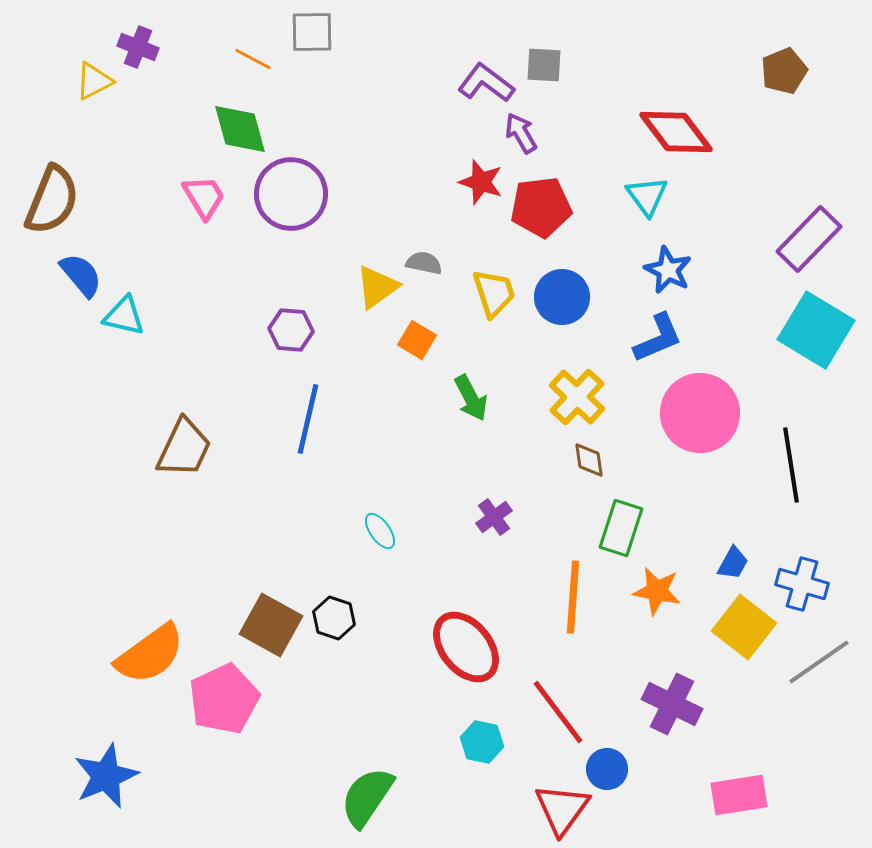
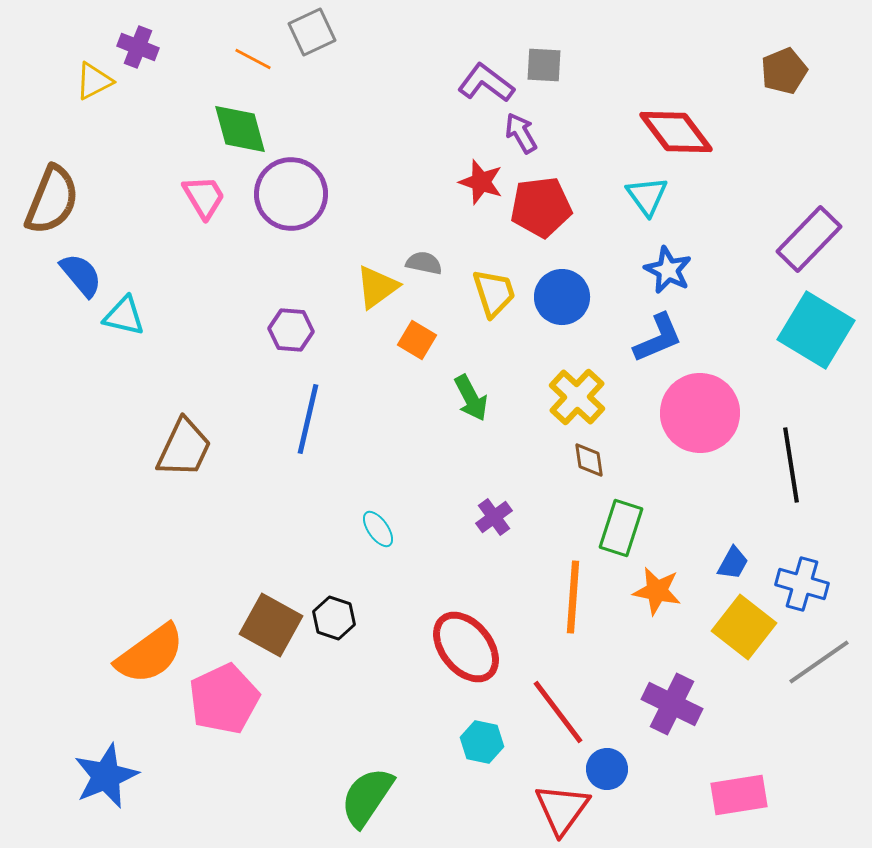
gray square at (312, 32): rotated 24 degrees counterclockwise
cyan ellipse at (380, 531): moved 2 px left, 2 px up
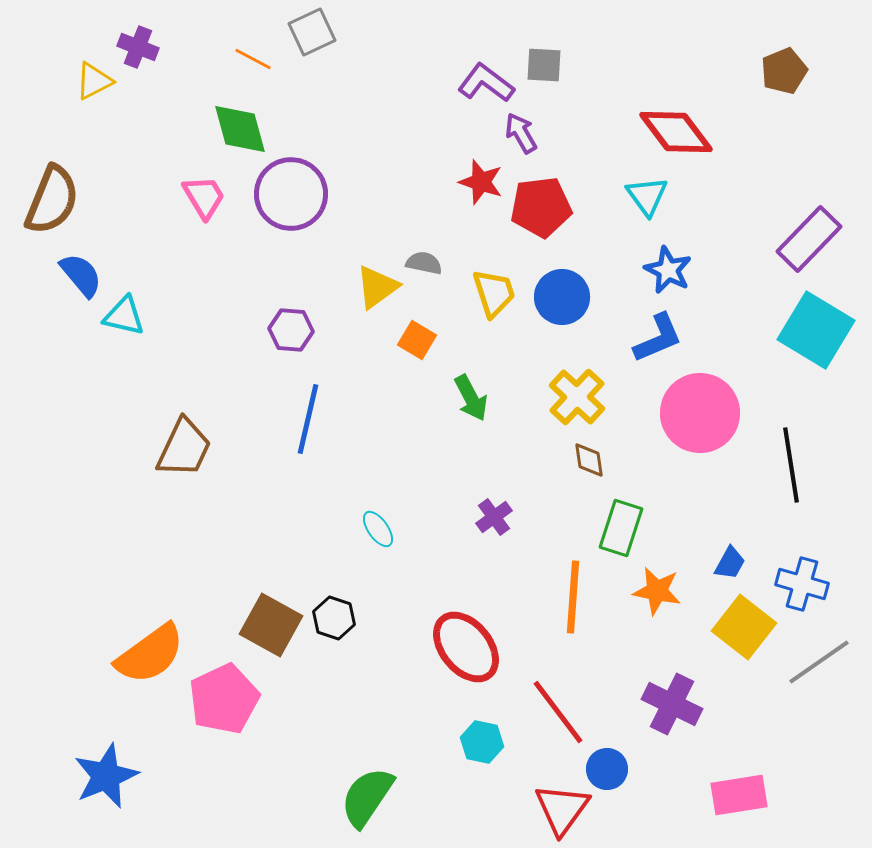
blue trapezoid at (733, 563): moved 3 px left
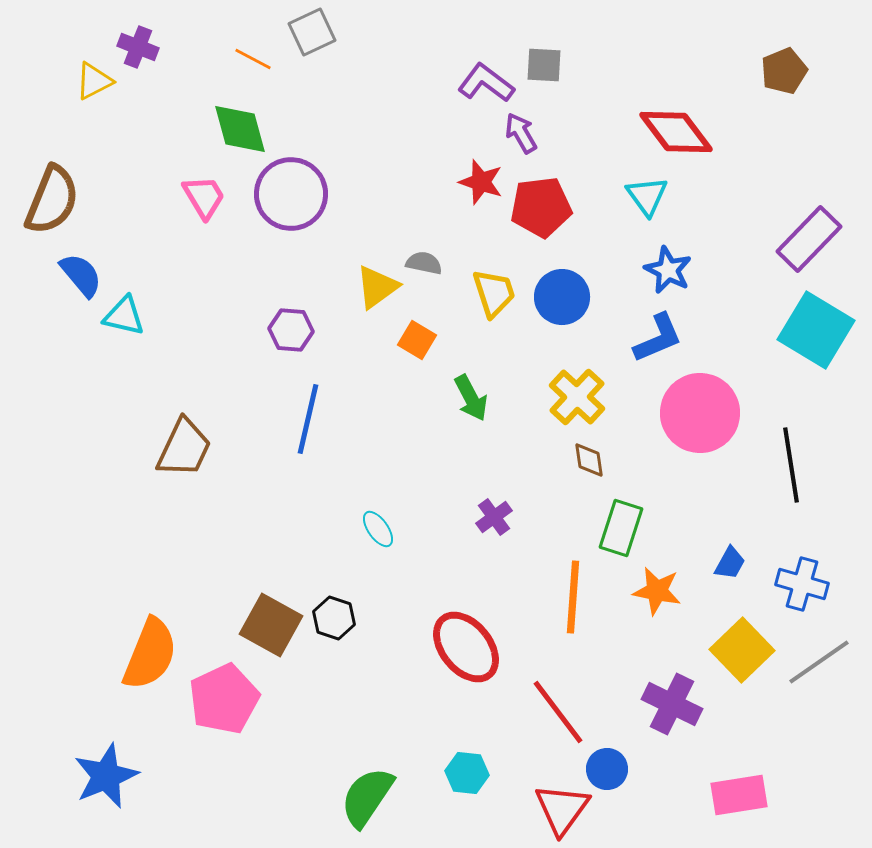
yellow square at (744, 627): moved 2 px left, 23 px down; rotated 8 degrees clockwise
orange semicircle at (150, 654): rotated 32 degrees counterclockwise
cyan hexagon at (482, 742): moved 15 px left, 31 px down; rotated 6 degrees counterclockwise
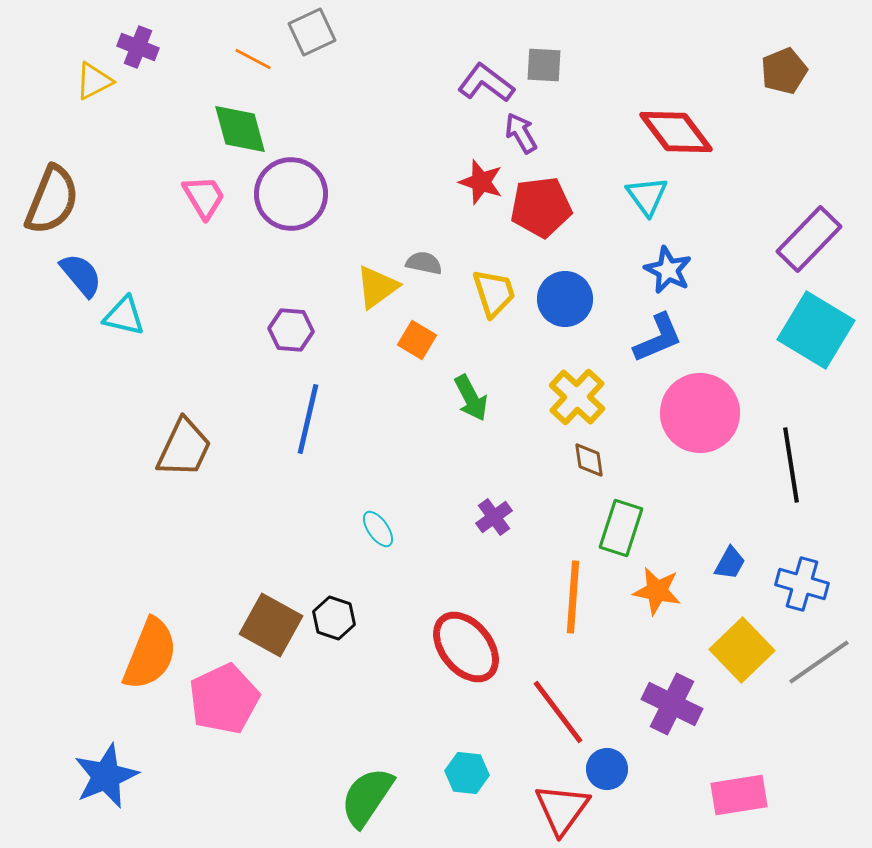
blue circle at (562, 297): moved 3 px right, 2 px down
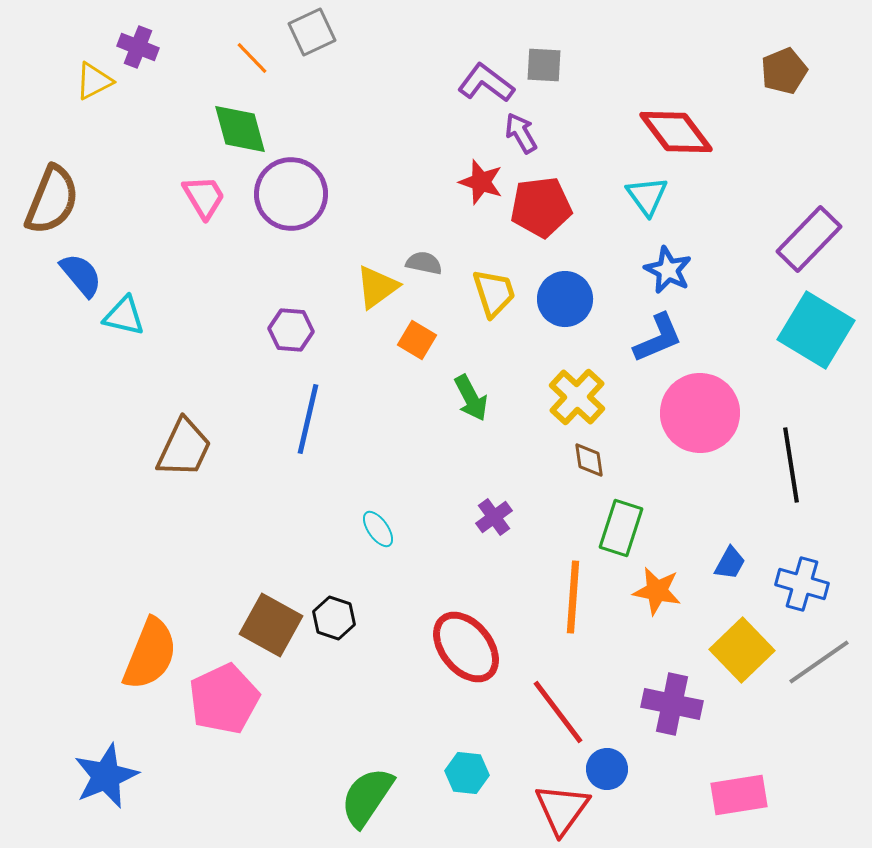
orange line at (253, 59): moved 1 px left, 1 px up; rotated 18 degrees clockwise
purple cross at (672, 704): rotated 14 degrees counterclockwise
